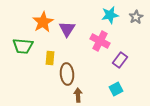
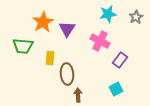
cyan star: moved 2 px left, 1 px up
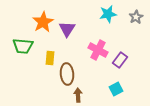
pink cross: moved 2 px left, 9 px down
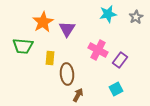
brown arrow: rotated 32 degrees clockwise
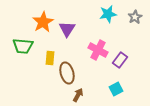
gray star: moved 1 px left
brown ellipse: moved 1 px up; rotated 10 degrees counterclockwise
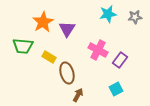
gray star: rotated 24 degrees clockwise
yellow rectangle: moved 1 px left, 1 px up; rotated 64 degrees counterclockwise
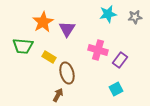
pink cross: rotated 12 degrees counterclockwise
brown arrow: moved 20 px left
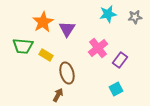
pink cross: moved 2 px up; rotated 36 degrees clockwise
yellow rectangle: moved 3 px left, 2 px up
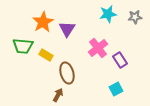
purple rectangle: rotated 70 degrees counterclockwise
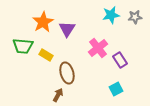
cyan star: moved 3 px right, 1 px down
